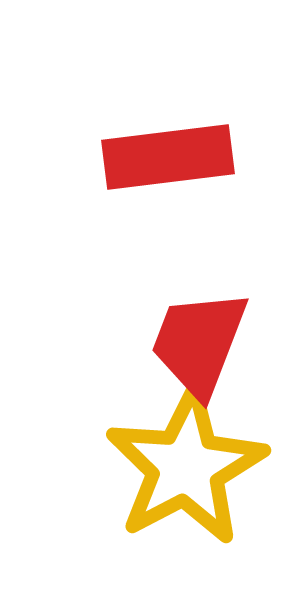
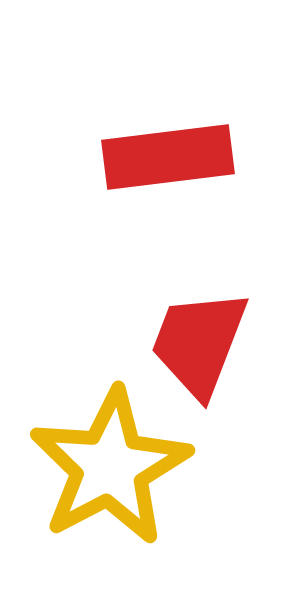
yellow star: moved 76 px left
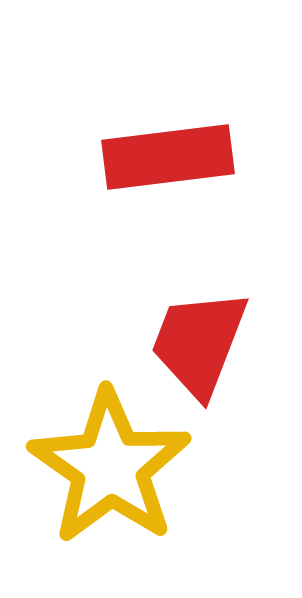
yellow star: rotated 9 degrees counterclockwise
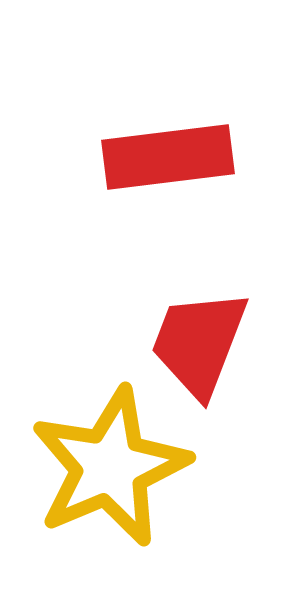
yellow star: rotated 14 degrees clockwise
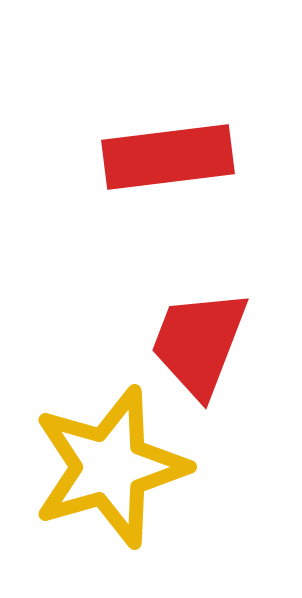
yellow star: rotated 7 degrees clockwise
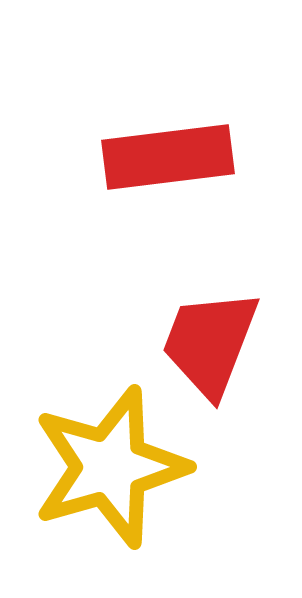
red trapezoid: moved 11 px right
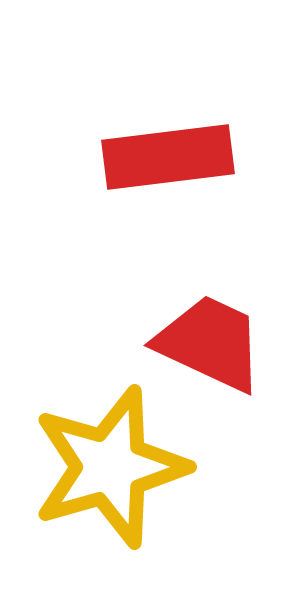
red trapezoid: rotated 94 degrees clockwise
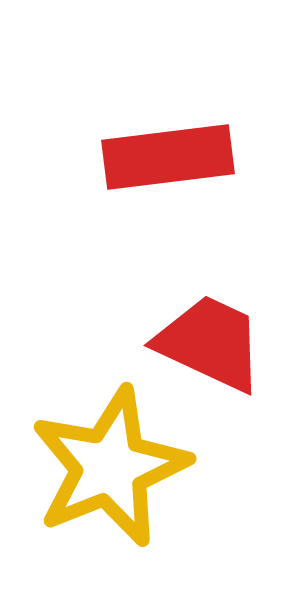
yellow star: rotated 6 degrees counterclockwise
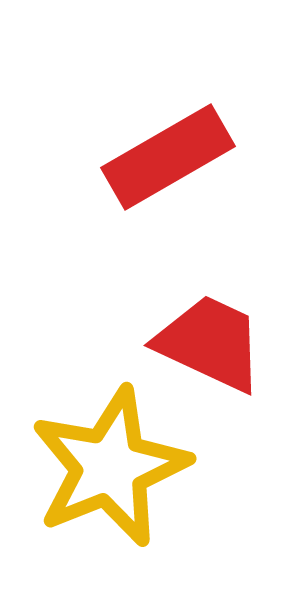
red rectangle: rotated 23 degrees counterclockwise
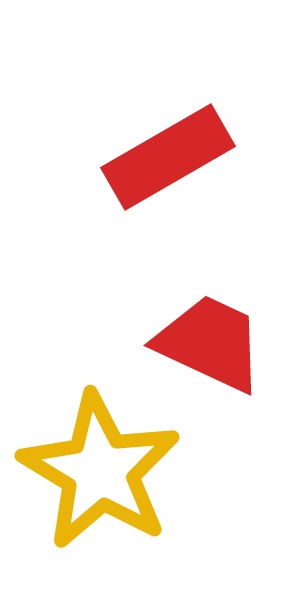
yellow star: moved 10 px left, 4 px down; rotated 19 degrees counterclockwise
